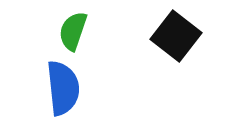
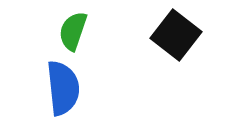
black square: moved 1 px up
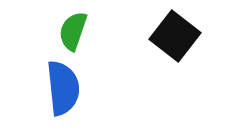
black square: moved 1 px left, 1 px down
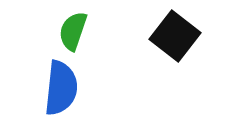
blue semicircle: moved 2 px left; rotated 12 degrees clockwise
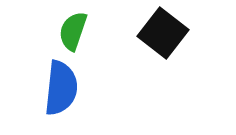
black square: moved 12 px left, 3 px up
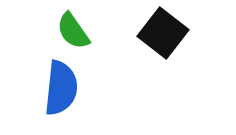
green semicircle: rotated 54 degrees counterclockwise
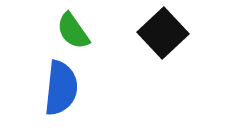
black square: rotated 9 degrees clockwise
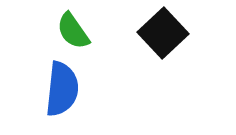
blue semicircle: moved 1 px right, 1 px down
